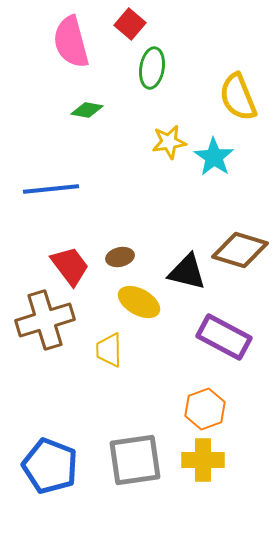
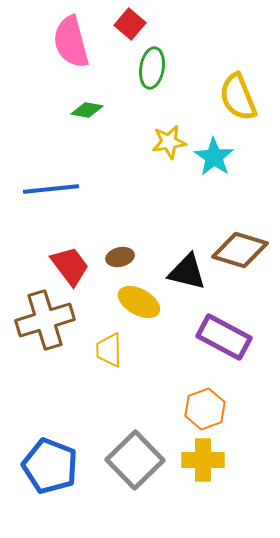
gray square: rotated 36 degrees counterclockwise
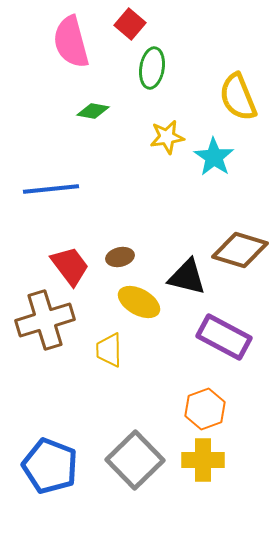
green diamond: moved 6 px right, 1 px down
yellow star: moved 2 px left, 5 px up
black triangle: moved 5 px down
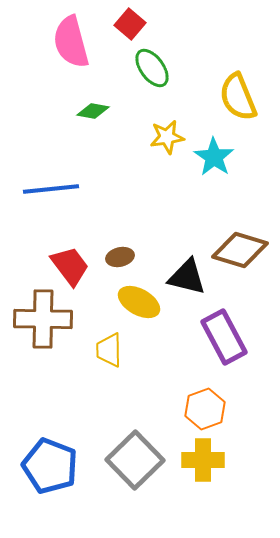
green ellipse: rotated 45 degrees counterclockwise
brown cross: moved 2 px left, 1 px up; rotated 18 degrees clockwise
purple rectangle: rotated 34 degrees clockwise
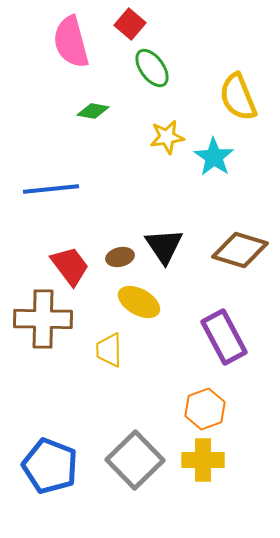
black triangle: moved 23 px left, 31 px up; rotated 42 degrees clockwise
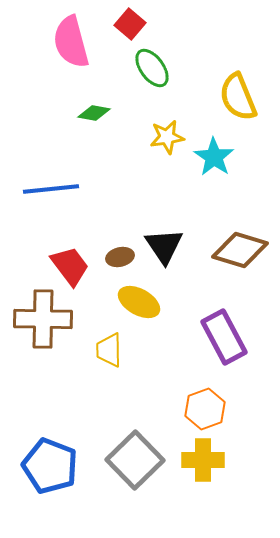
green diamond: moved 1 px right, 2 px down
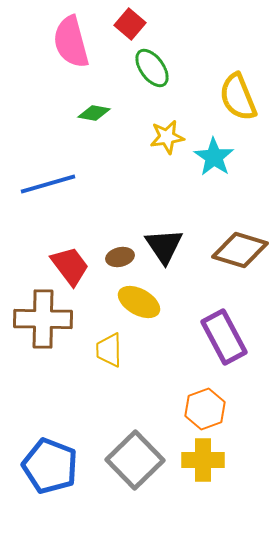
blue line: moved 3 px left, 5 px up; rotated 10 degrees counterclockwise
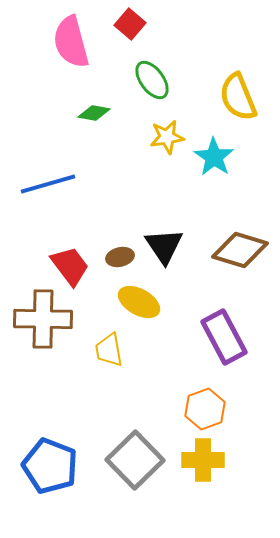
green ellipse: moved 12 px down
yellow trapezoid: rotated 9 degrees counterclockwise
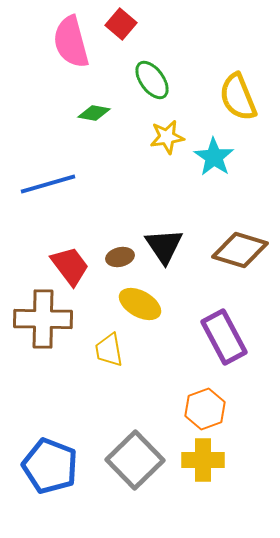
red square: moved 9 px left
yellow ellipse: moved 1 px right, 2 px down
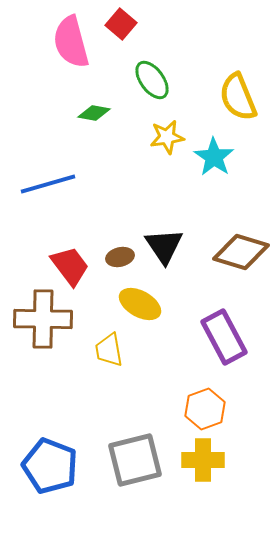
brown diamond: moved 1 px right, 2 px down
gray square: rotated 30 degrees clockwise
